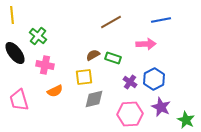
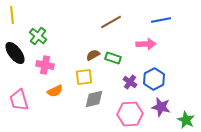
purple star: rotated 12 degrees counterclockwise
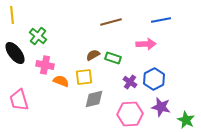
brown line: rotated 15 degrees clockwise
orange semicircle: moved 6 px right, 10 px up; rotated 133 degrees counterclockwise
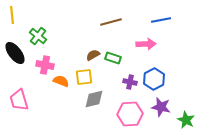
purple cross: rotated 24 degrees counterclockwise
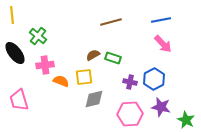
pink arrow: moved 17 px right; rotated 48 degrees clockwise
pink cross: rotated 18 degrees counterclockwise
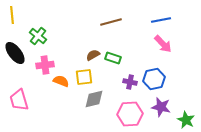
blue hexagon: rotated 15 degrees clockwise
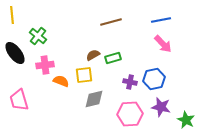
green rectangle: rotated 35 degrees counterclockwise
yellow square: moved 2 px up
